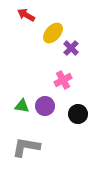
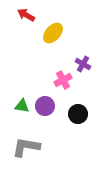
purple cross: moved 12 px right, 16 px down; rotated 14 degrees counterclockwise
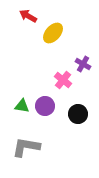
red arrow: moved 2 px right, 1 px down
pink cross: rotated 24 degrees counterclockwise
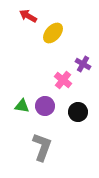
black circle: moved 2 px up
gray L-shape: moved 16 px right; rotated 100 degrees clockwise
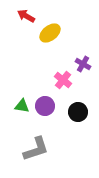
red arrow: moved 2 px left
yellow ellipse: moved 3 px left; rotated 10 degrees clockwise
gray L-shape: moved 6 px left, 2 px down; rotated 52 degrees clockwise
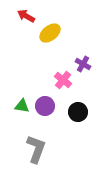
gray L-shape: rotated 52 degrees counterclockwise
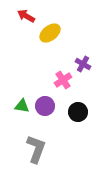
pink cross: rotated 18 degrees clockwise
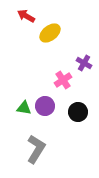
purple cross: moved 1 px right, 1 px up
green triangle: moved 2 px right, 2 px down
gray L-shape: rotated 12 degrees clockwise
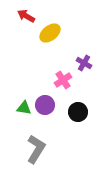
purple circle: moved 1 px up
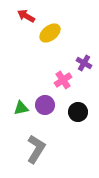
green triangle: moved 3 px left; rotated 21 degrees counterclockwise
